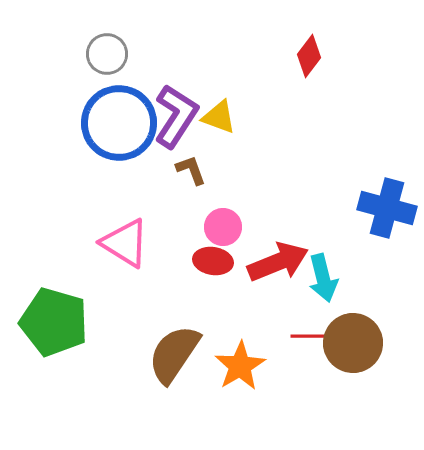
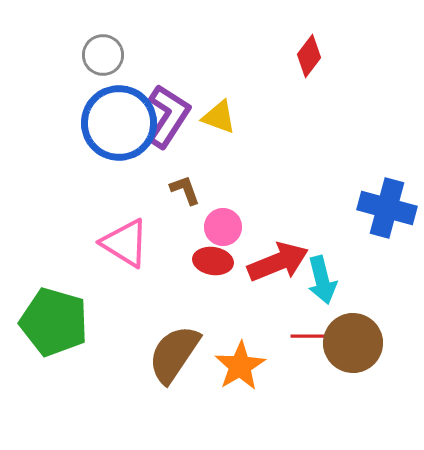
gray circle: moved 4 px left, 1 px down
purple L-shape: moved 8 px left
brown L-shape: moved 6 px left, 20 px down
cyan arrow: moved 1 px left, 2 px down
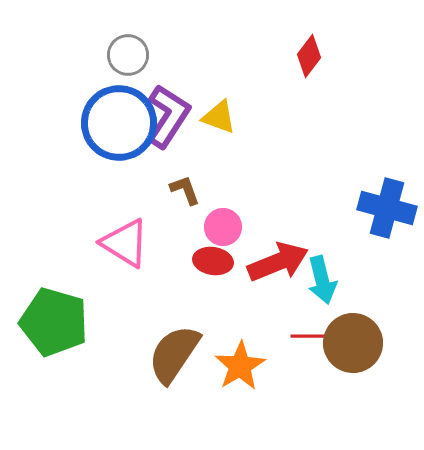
gray circle: moved 25 px right
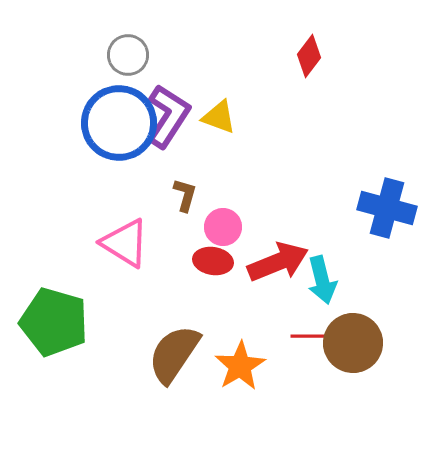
brown L-shape: moved 5 px down; rotated 36 degrees clockwise
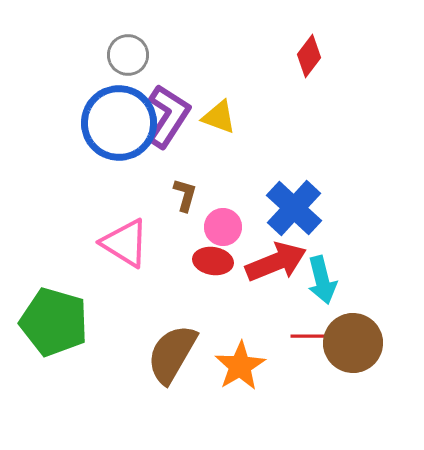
blue cross: moved 93 px left; rotated 28 degrees clockwise
red arrow: moved 2 px left
brown semicircle: moved 2 px left; rotated 4 degrees counterclockwise
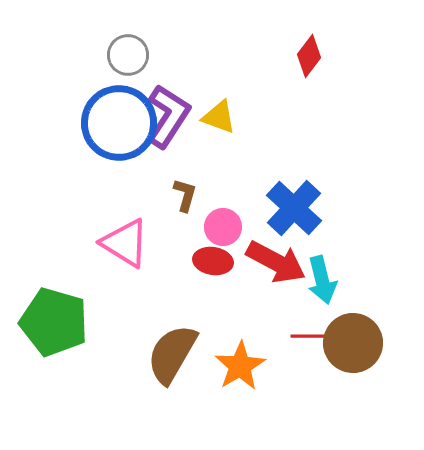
red arrow: rotated 50 degrees clockwise
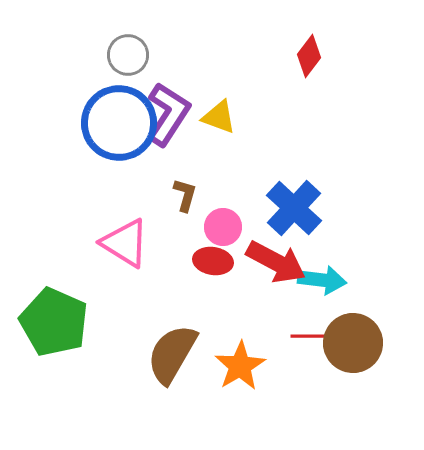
purple L-shape: moved 2 px up
cyan arrow: rotated 69 degrees counterclockwise
green pentagon: rotated 8 degrees clockwise
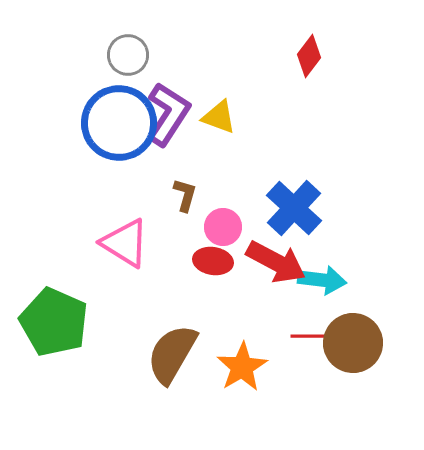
orange star: moved 2 px right, 1 px down
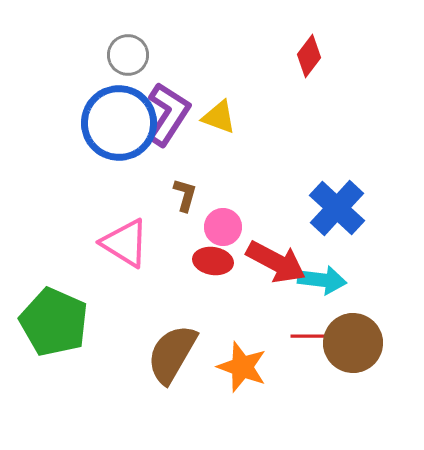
blue cross: moved 43 px right
orange star: rotated 21 degrees counterclockwise
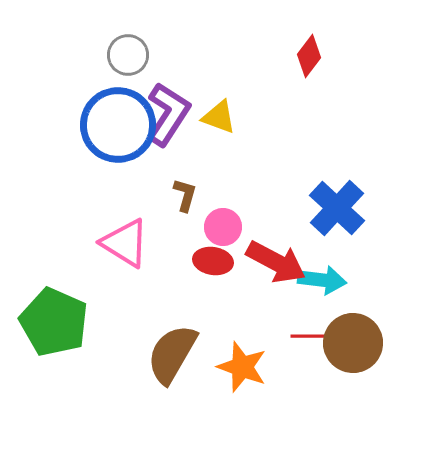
blue circle: moved 1 px left, 2 px down
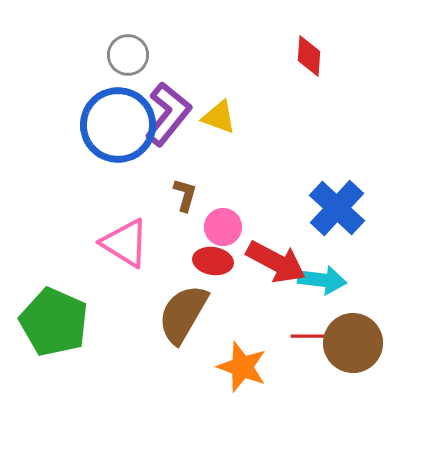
red diamond: rotated 33 degrees counterclockwise
purple L-shape: rotated 6 degrees clockwise
brown semicircle: moved 11 px right, 40 px up
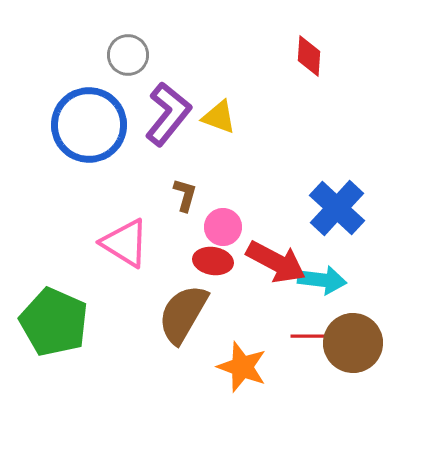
blue circle: moved 29 px left
